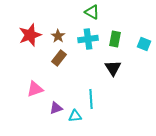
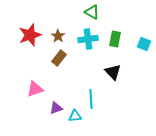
black triangle: moved 4 px down; rotated 12 degrees counterclockwise
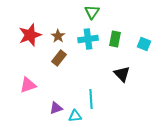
green triangle: rotated 35 degrees clockwise
black triangle: moved 9 px right, 2 px down
pink triangle: moved 7 px left, 4 px up
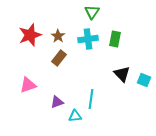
cyan square: moved 36 px down
cyan line: rotated 12 degrees clockwise
purple triangle: moved 1 px right, 6 px up
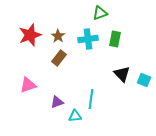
green triangle: moved 8 px right, 1 px down; rotated 35 degrees clockwise
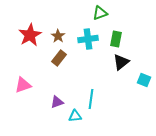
red star: rotated 10 degrees counterclockwise
green rectangle: moved 1 px right
black triangle: moved 1 px left, 12 px up; rotated 36 degrees clockwise
pink triangle: moved 5 px left
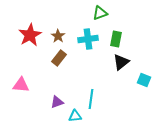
pink triangle: moved 2 px left; rotated 24 degrees clockwise
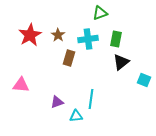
brown star: moved 1 px up
brown rectangle: moved 10 px right; rotated 21 degrees counterclockwise
cyan triangle: moved 1 px right
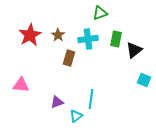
black triangle: moved 13 px right, 12 px up
cyan triangle: rotated 32 degrees counterclockwise
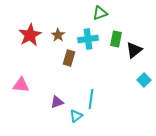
cyan square: rotated 24 degrees clockwise
